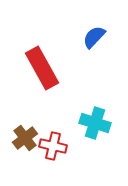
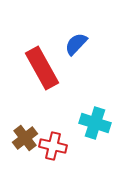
blue semicircle: moved 18 px left, 7 px down
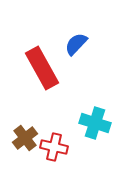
red cross: moved 1 px right, 1 px down
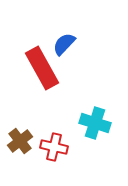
blue semicircle: moved 12 px left
brown cross: moved 5 px left, 3 px down
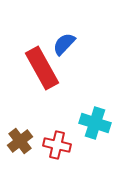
red cross: moved 3 px right, 2 px up
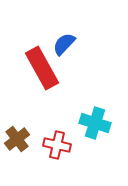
brown cross: moved 3 px left, 2 px up
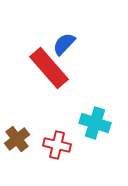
red rectangle: moved 7 px right; rotated 12 degrees counterclockwise
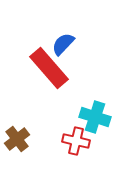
blue semicircle: moved 1 px left
cyan cross: moved 6 px up
red cross: moved 19 px right, 4 px up
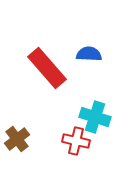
blue semicircle: moved 26 px right, 10 px down; rotated 50 degrees clockwise
red rectangle: moved 2 px left
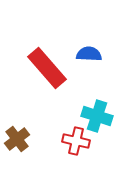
cyan cross: moved 2 px right, 1 px up
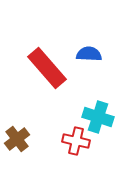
cyan cross: moved 1 px right, 1 px down
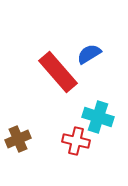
blue semicircle: rotated 35 degrees counterclockwise
red rectangle: moved 11 px right, 4 px down
brown cross: moved 1 px right; rotated 15 degrees clockwise
